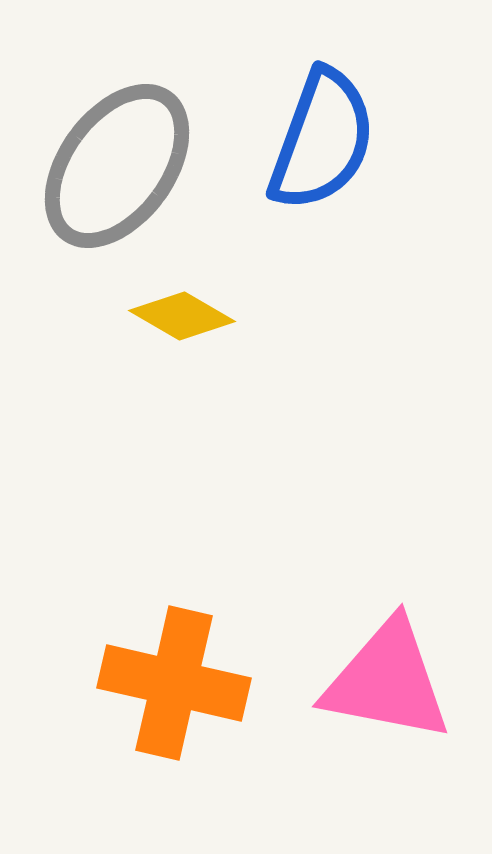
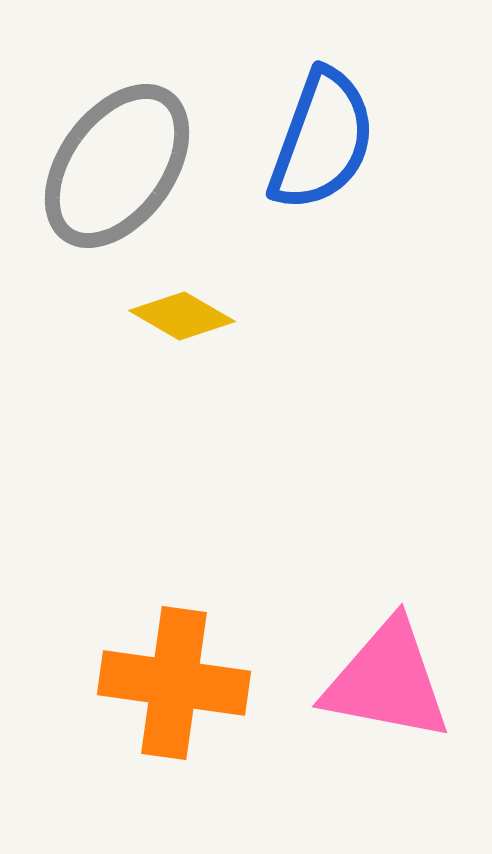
orange cross: rotated 5 degrees counterclockwise
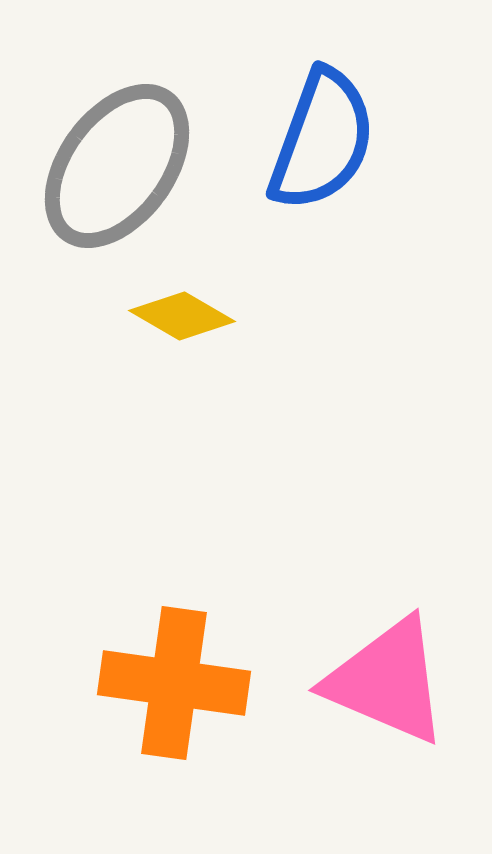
pink triangle: rotated 12 degrees clockwise
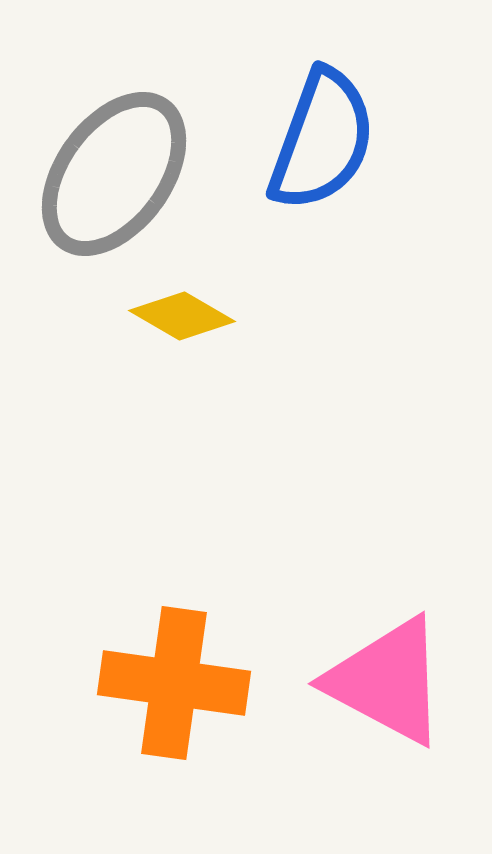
gray ellipse: moved 3 px left, 8 px down
pink triangle: rotated 5 degrees clockwise
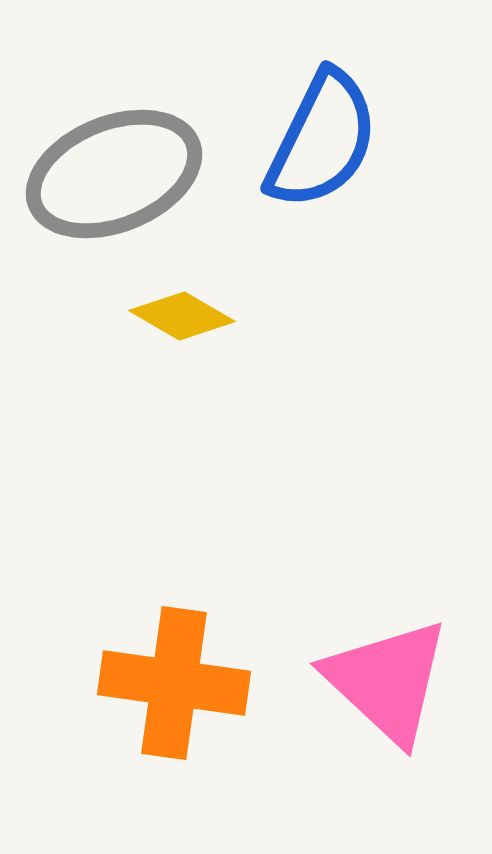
blue semicircle: rotated 6 degrees clockwise
gray ellipse: rotated 32 degrees clockwise
pink triangle: rotated 15 degrees clockwise
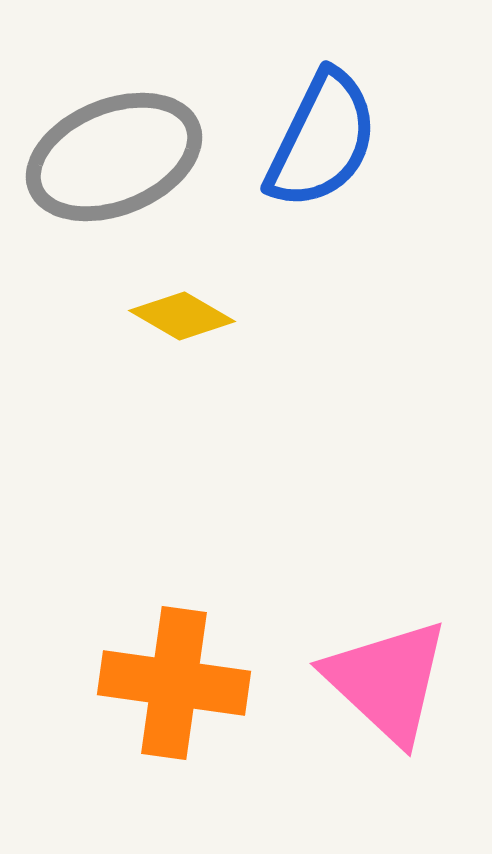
gray ellipse: moved 17 px up
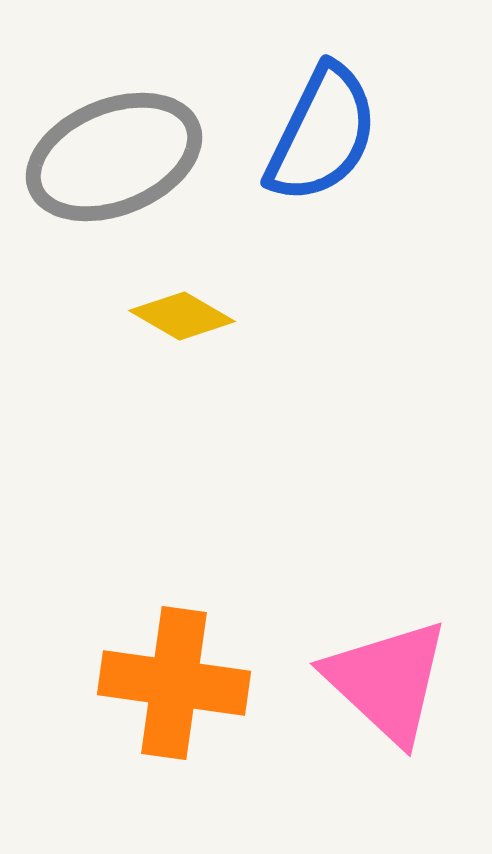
blue semicircle: moved 6 px up
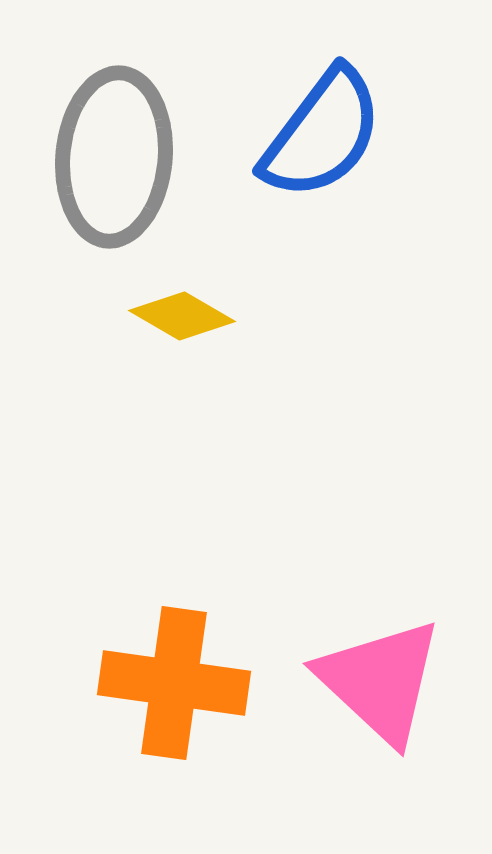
blue semicircle: rotated 11 degrees clockwise
gray ellipse: rotated 63 degrees counterclockwise
pink triangle: moved 7 px left
